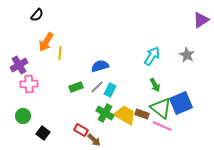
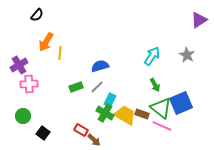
purple triangle: moved 2 px left
cyan rectangle: moved 10 px down
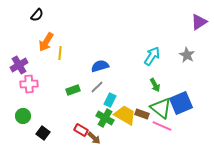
purple triangle: moved 2 px down
green rectangle: moved 3 px left, 3 px down
green cross: moved 5 px down
brown arrow: moved 2 px up
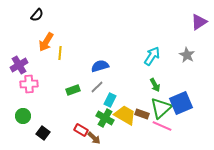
green triangle: rotated 40 degrees clockwise
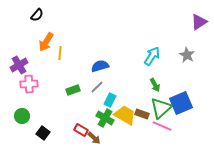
green circle: moved 1 px left
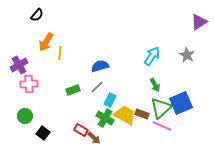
green circle: moved 3 px right
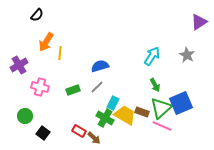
pink cross: moved 11 px right, 3 px down; rotated 18 degrees clockwise
cyan rectangle: moved 3 px right, 3 px down
brown rectangle: moved 2 px up
red rectangle: moved 2 px left, 1 px down
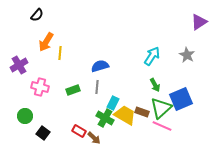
gray line: rotated 40 degrees counterclockwise
blue square: moved 4 px up
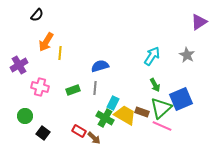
gray line: moved 2 px left, 1 px down
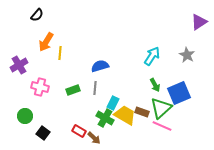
blue square: moved 2 px left, 6 px up
